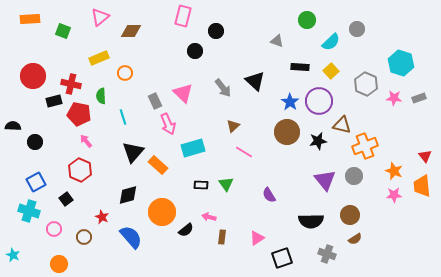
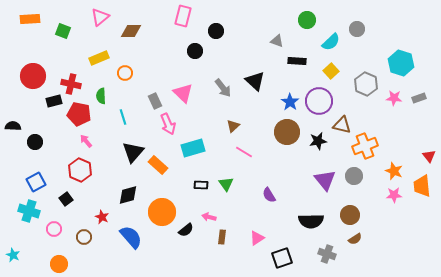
black rectangle at (300, 67): moved 3 px left, 6 px up
red triangle at (425, 156): moved 4 px right
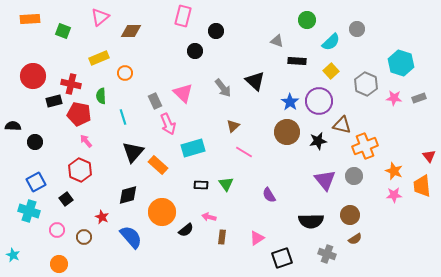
pink circle at (54, 229): moved 3 px right, 1 px down
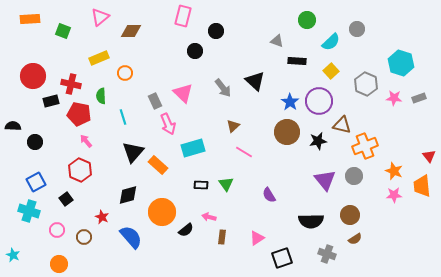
black rectangle at (54, 101): moved 3 px left
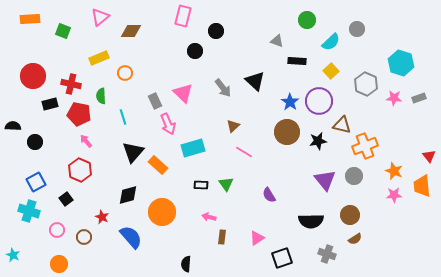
black rectangle at (51, 101): moved 1 px left, 3 px down
black semicircle at (186, 230): moved 34 px down; rotated 133 degrees clockwise
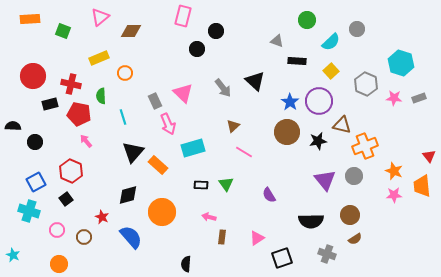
black circle at (195, 51): moved 2 px right, 2 px up
red hexagon at (80, 170): moved 9 px left, 1 px down
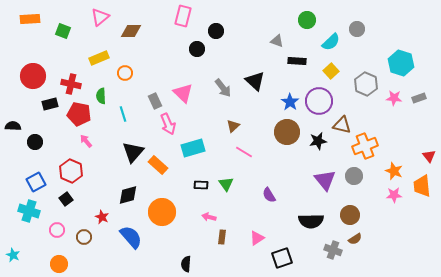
cyan line at (123, 117): moved 3 px up
gray cross at (327, 254): moved 6 px right, 4 px up
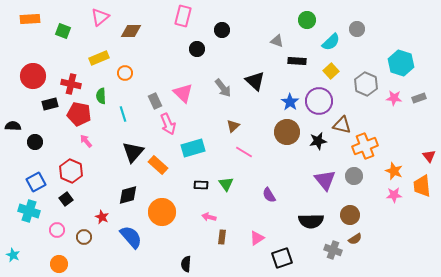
black circle at (216, 31): moved 6 px right, 1 px up
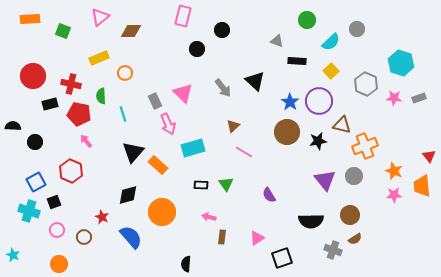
black square at (66, 199): moved 12 px left, 3 px down; rotated 16 degrees clockwise
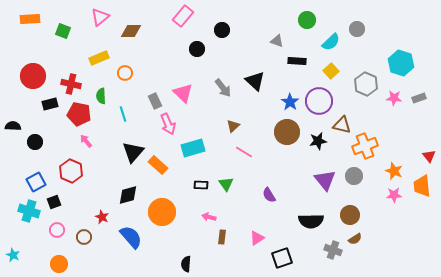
pink rectangle at (183, 16): rotated 25 degrees clockwise
